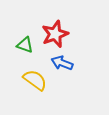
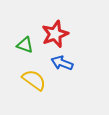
yellow semicircle: moved 1 px left
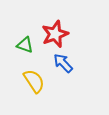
blue arrow: moved 1 px right; rotated 25 degrees clockwise
yellow semicircle: moved 1 px down; rotated 20 degrees clockwise
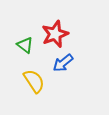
green triangle: rotated 18 degrees clockwise
blue arrow: rotated 85 degrees counterclockwise
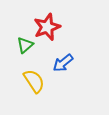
red star: moved 8 px left, 7 px up
green triangle: rotated 42 degrees clockwise
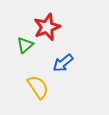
yellow semicircle: moved 4 px right, 6 px down
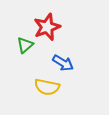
blue arrow: rotated 110 degrees counterclockwise
yellow semicircle: moved 9 px right; rotated 135 degrees clockwise
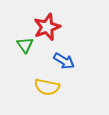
green triangle: rotated 24 degrees counterclockwise
blue arrow: moved 1 px right, 2 px up
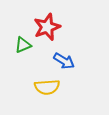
green triangle: moved 2 px left; rotated 42 degrees clockwise
yellow semicircle: rotated 15 degrees counterclockwise
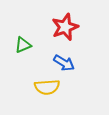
red star: moved 18 px right
blue arrow: moved 2 px down
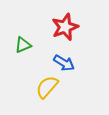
yellow semicircle: rotated 135 degrees clockwise
